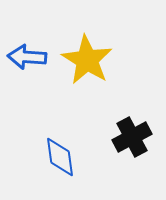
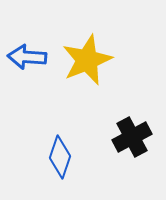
yellow star: rotated 18 degrees clockwise
blue diamond: rotated 27 degrees clockwise
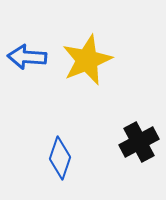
black cross: moved 7 px right, 5 px down
blue diamond: moved 1 px down
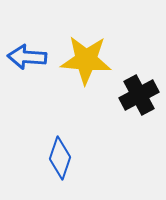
yellow star: moved 1 px left; rotated 27 degrees clockwise
black cross: moved 47 px up
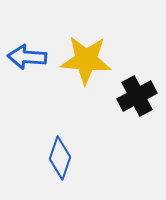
black cross: moved 2 px left, 1 px down
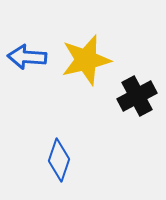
yellow star: rotated 18 degrees counterclockwise
blue diamond: moved 1 px left, 2 px down
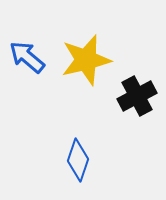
blue arrow: rotated 36 degrees clockwise
blue diamond: moved 19 px right
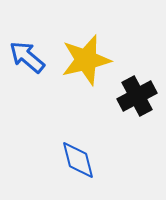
blue diamond: rotated 33 degrees counterclockwise
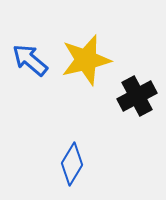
blue arrow: moved 3 px right, 3 px down
blue diamond: moved 6 px left, 4 px down; rotated 45 degrees clockwise
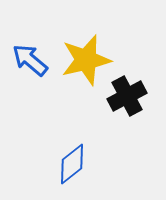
black cross: moved 10 px left
blue diamond: rotated 21 degrees clockwise
